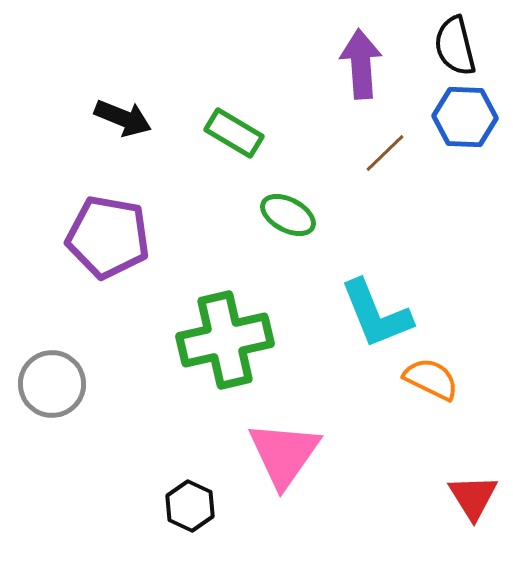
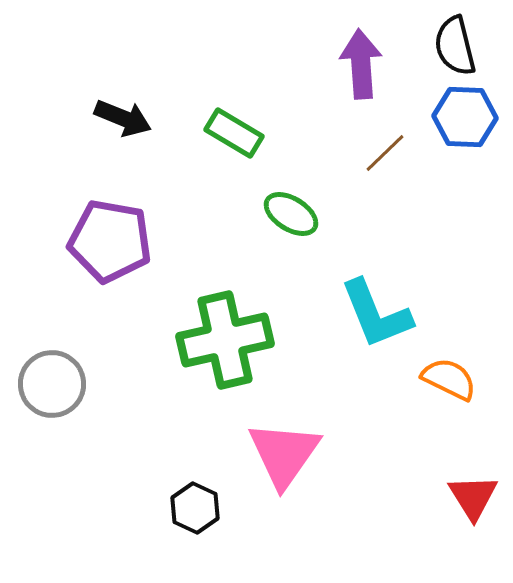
green ellipse: moved 3 px right, 1 px up; rotated 4 degrees clockwise
purple pentagon: moved 2 px right, 4 px down
orange semicircle: moved 18 px right
black hexagon: moved 5 px right, 2 px down
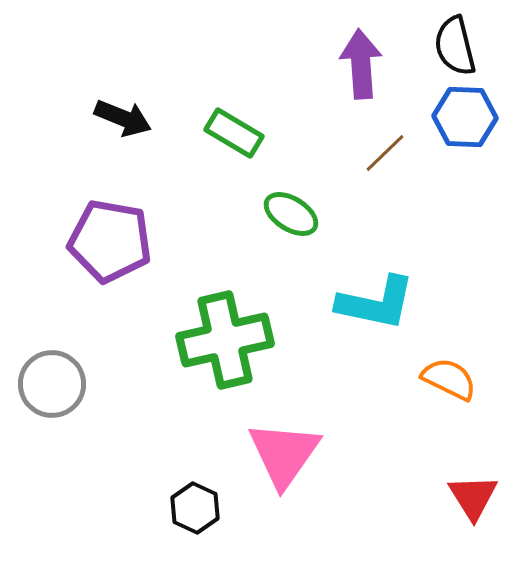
cyan L-shape: moved 11 px up; rotated 56 degrees counterclockwise
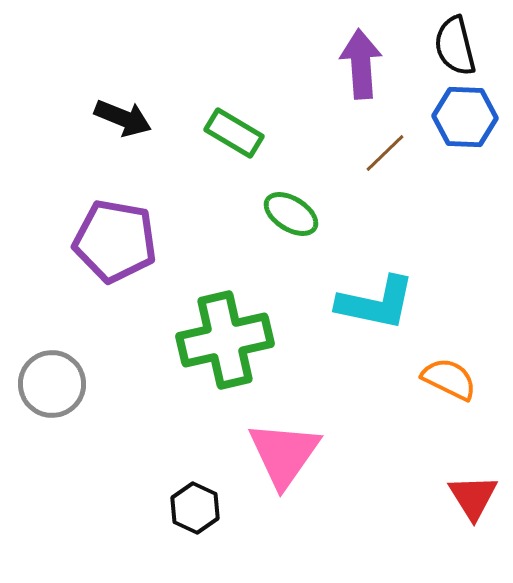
purple pentagon: moved 5 px right
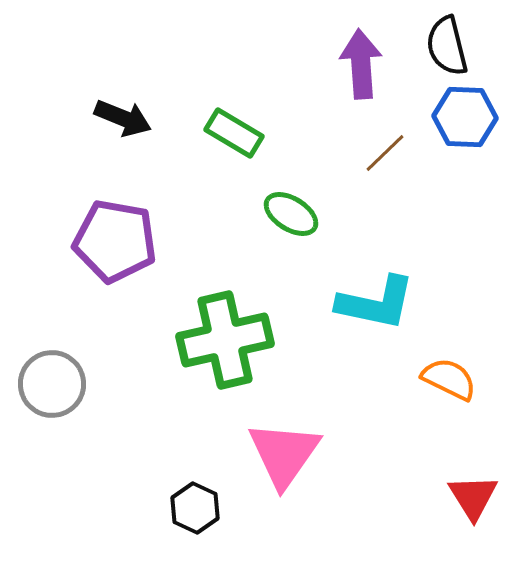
black semicircle: moved 8 px left
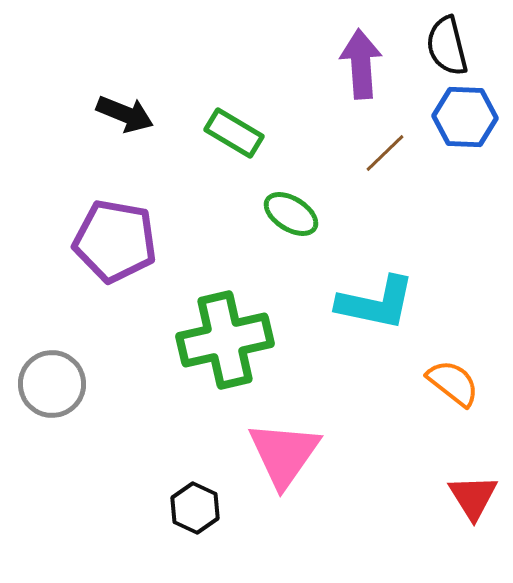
black arrow: moved 2 px right, 4 px up
orange semicircle: moved 4 px right, 4 px down; rotated 12 degrees clockwise
